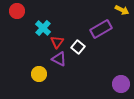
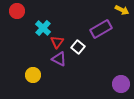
yellow circle: moved 6 px left, 1 px down
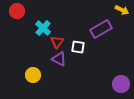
white square: rotated 32 degrees counterclockwise
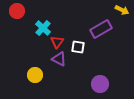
yellow circle: moved 2 px right
purple circle: moved 21 px left
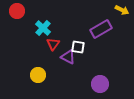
red triangle: moved 4 px left, 2 px down
purple triangle: moved 9 px right, 2 px up
yellow circle: moved 3 px right
